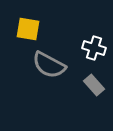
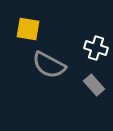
white cross: moved 2 px right
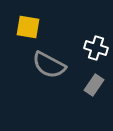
yellow square: moved 2 px up
gray rectangle: rotated 75 degrees clockwise
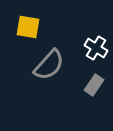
white cross: rotated 15 degrees clockwise
gray semicircle: rotated 76 degrees counterclockwise
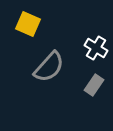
yellow square: moved 3 px up; rotated 15 degrees clockwise
gray semicircle: moved 2 px down
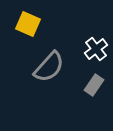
white cross: moved 1 px down; rotated 20 degrees clockwise
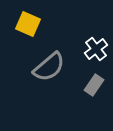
gray semicircle: rotated 8 degrees clockwise
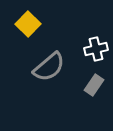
yellow square: rotated 20 degrees clockwise
white cross: rotated 25 degrees clockwise
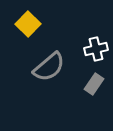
gray rectangle: moved 1 px up
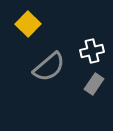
white cross: moved 4 px left, 2 px down
